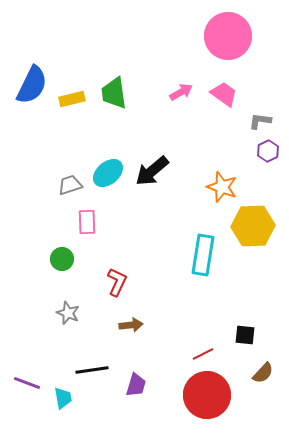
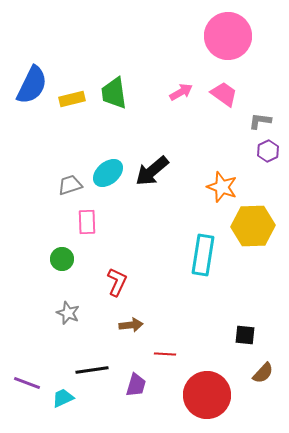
red line: moved 38 px left; rotated 30 degrees clockwise
cyan trapezoid: rotated 105 degrees counterclockwise
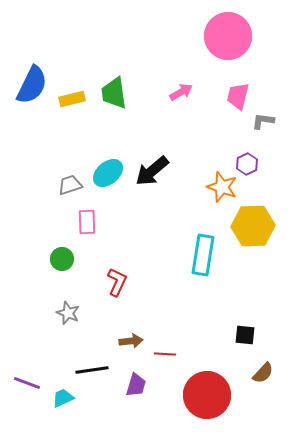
pink trapezoid: moved 14 px right, 2 px down; rotated 112 degrees counterclockwise
gray L-shape: moved 3 px right
purple hexagon: moved 21 px left, 13 px down
brown arrow: moved 16 px down
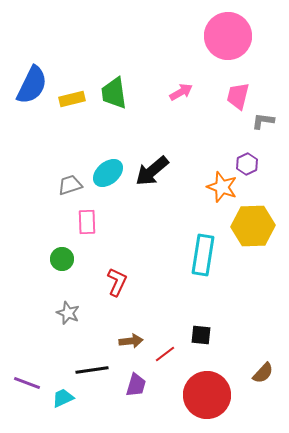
black square: moved 44 px left
red line: rotated 40 degrees counterclockwise
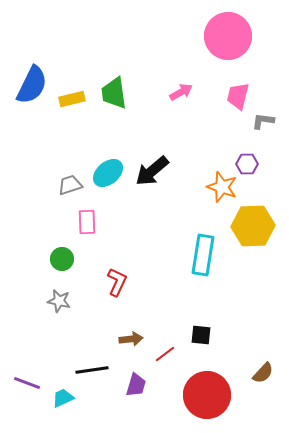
purple hexagon: rotated 25 degrees clockwise
gray star: moved 9 px left, 12 px up; rotated 10 degrees counterclockwise
brown arrow: moved 2 px up
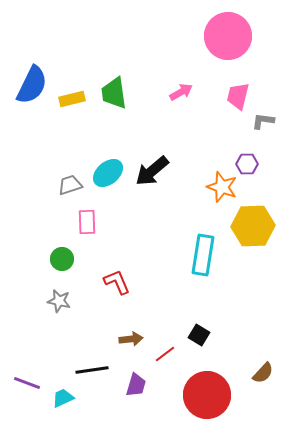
red L-shape: rotated 48 degrees counterclockwise
black square: moved 2 px left; rotated 25 degrees clockwise
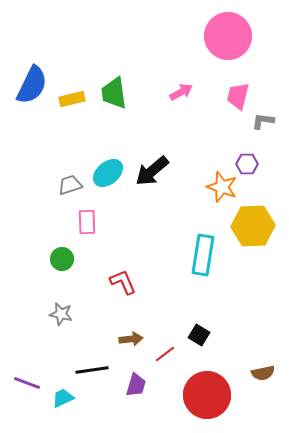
red L-shape: moved 6 px right
gray star: moved 2 px right, 13 px down
brown semicircle: rotated 35 degrees clockwise
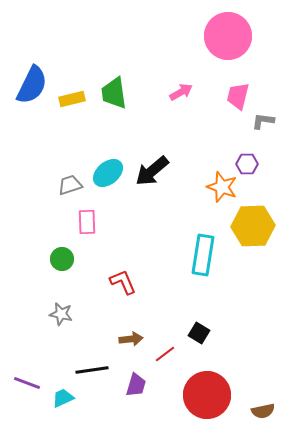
black square: moved 2 px up
brown semicircle: moved 38 px down
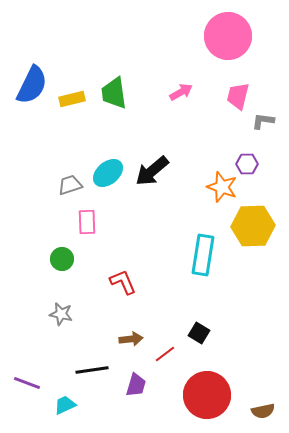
cyan trapezoid: moved 2 px right, 7 px down
